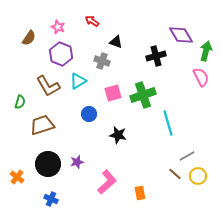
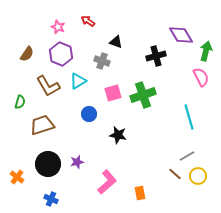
red arrow: moved 4 px left
brown semicircle: moved 2 px left, 16 px down
cyan line: moved 21 px right, 6 px up
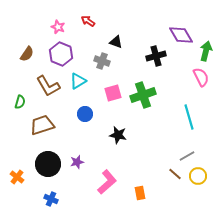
blue circle: moved 4 px left
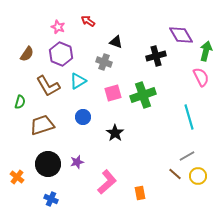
gray cross: moved 2 px right, 1 px down
blue circle: moved 2 px left, 3 px down
black star: moved 3 px left, 2 px up; rotated 24 degrees clockwise
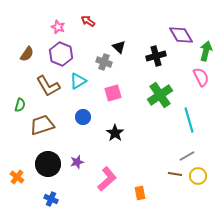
black triangle: moved 3 px right, 5 px down; rotated 24 degrees clockwise
green cross: moved 17 px right; rotated 15 degrees counterclockwise
green semicircle: moved 3 px down
cyan line: moved 3 px down
brown line: rotated 32 degrees counterclockwise
pink L-shape: moved 3 px up
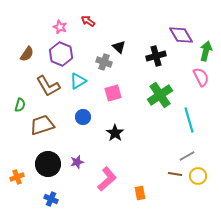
pink star: moved 2 px right
orange cross: rotated 32 degrees clockwise
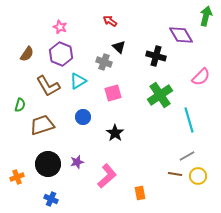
red arrow: moved 22 px right
green arrow: moved 35 px up
black cross: rotated 30 degrees clockwise
pink semicircle: rotated 72 degrees clockwise
pink L-shape: moved 3 px up
